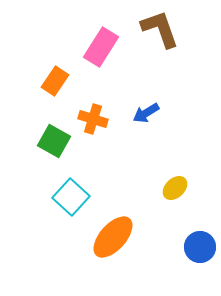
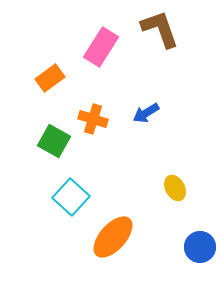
orange rectangle: moved 5 px left, 3 px up; rotated 20 degrees clockwise
yellow ellipse: rotated 75 degrees counterclockwise
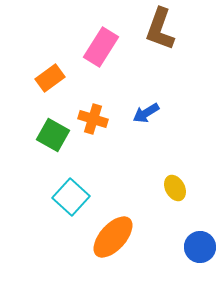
brown L-shape: rotated 141 degrees counterclockwise
green square: moved 1 px left, 6 px up
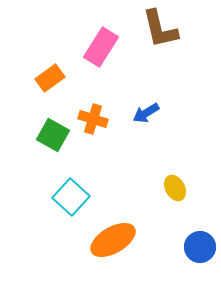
brown L-shape: rotated 33 degrees counterclockwise
orange ellipse: moved 3 px down; rotated 18 degrees clockwise
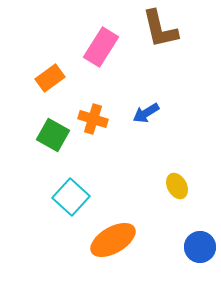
yellow ellipse: moved 2 px right, 2 px up
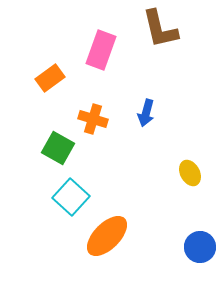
pink rectangle: moved 3 px down; rotated 12 degrees counterclockwise
blue arrow: rotated 44 degrees counterclockwise
green square: moved 5 px right, 13 px down
yellow ellipse: moved 13 px right, 13 px up
orange ellipse: moved 6 px left, 4 px up; rotated 15 degrees counterclockwise
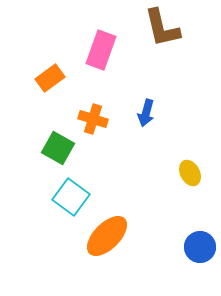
brown L-shape: moved 2 px right, 1 px up
cyan square: rotated 6 degrees counterclockwise
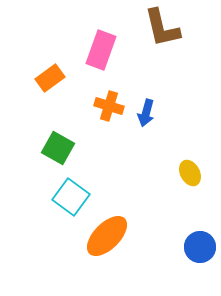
orange cross: moved 16 px right, 13 px up
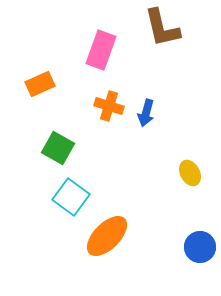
orange rectangle: moved 10 px left, 6 px down; rotated 12 degrees clockwise
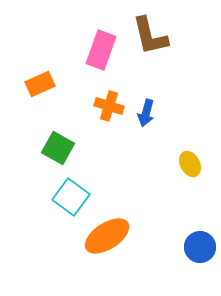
brown L-shape: moved 12 px left, 8 px down
yellow ellipse: moved 9 px up
orange ellipse: rotated 12 degrees clockwise
